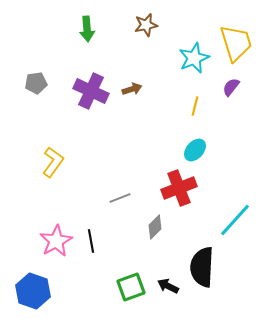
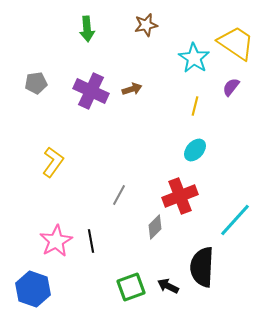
yellow trapezoid: rotated 39 degrees counterclockwise
cyan star: rotated 16 degrees counterclockwise
red cross: moved 1 px right, 8 px down
gray line: moved 1 px left, 3 px up; rotated 40 degrees counterclockwise
blue hexagon: moved 2 px up
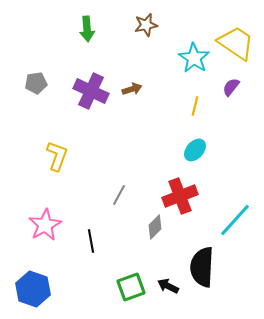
yellow L-shape: moved 4 px right, 6 px up; rotated 16 degrees counterclockwise
pink star: moved 11 px left, 16 px up
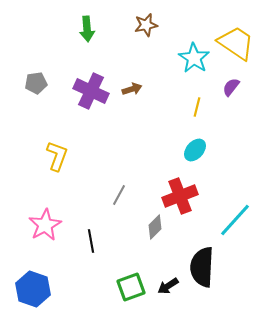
yellow line: moved 2 px right, 1 px down
black arrow: rotated 60 degrees counterclockwise
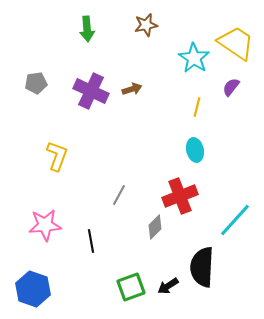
cyan ellipse: rotated 55 degrees counterclockwise
pink star: rotated 24 degrees clockwise
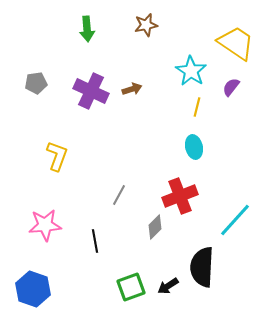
cyan star: moved 3 px left, 13 px down
cyan ellipse: moved 1 px left, 3 px up
black line: moved 4 px right
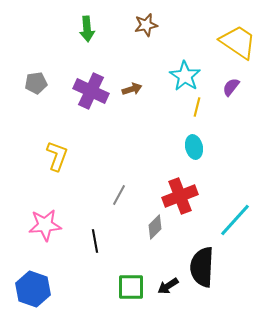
yellow trapezoid: moved 2 px right, 1 px up
cyan star: moved 6 px left, 5 px down
green square: rotated 20 degrees clockwise
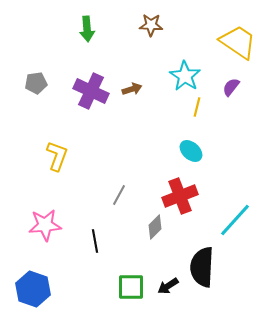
brown star: moved 5 px right; rotated 15 degrees clockwise
cyan ellipse: moved 3 px left, 4 px down; rotated 35 degrees counterclockwise
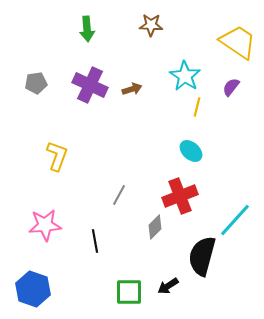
purple cross: moved 1 px left, 6 px up
black semicircle: moved 11 px up; rotated 12 degrees clockwise
green square: moved 2 px left, 5 px down
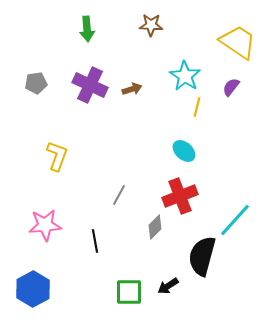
cyan ellipse: moved 7 px left
blue hexagon: rotated 12 degrees clockwise
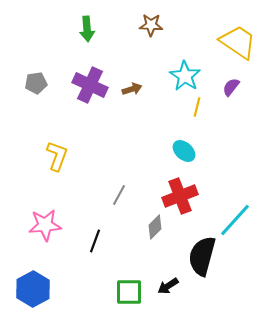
black line: rotated 30 degrees clockwise
